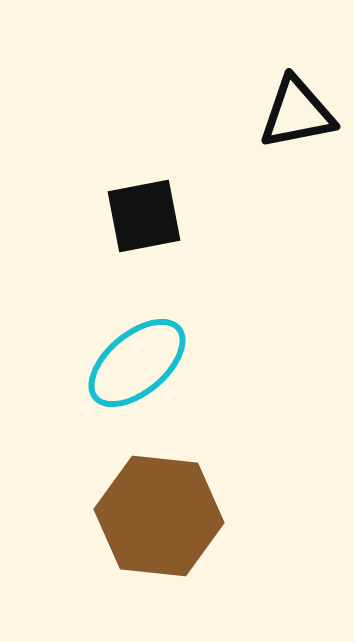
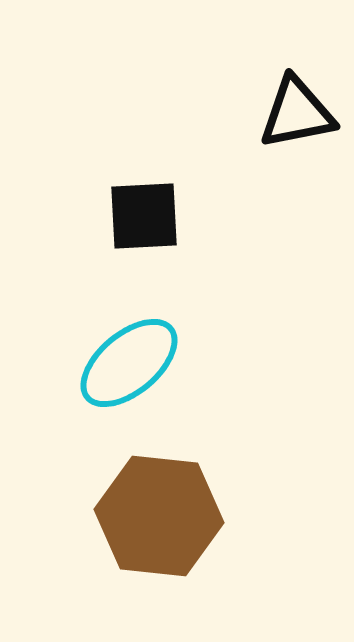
black square: rotated 8 degrees clockwise
cyan ellipse: moved 8 px left
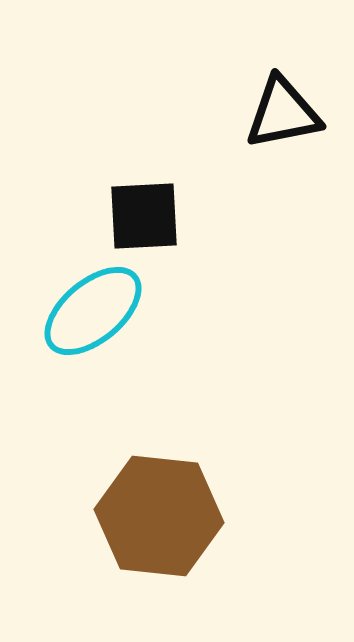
black triangle: moved 14 px left
cyan ellipse: moved 36 px left, 52 px up
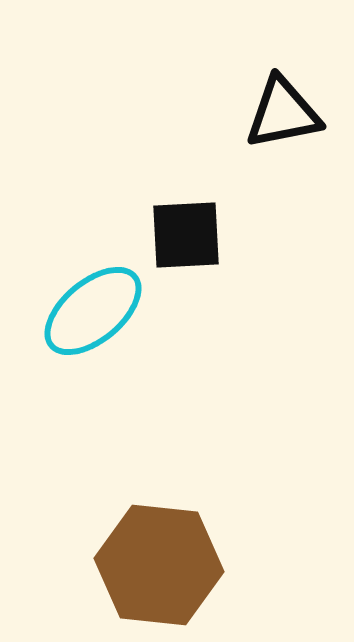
black square: moved 42 px right, 19 px down
brown hexagon: moved 49 px down
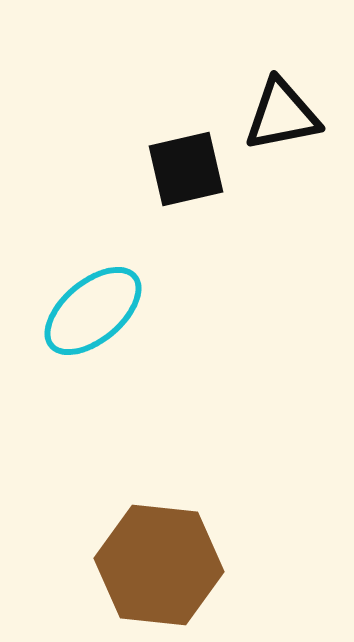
black triangle: moved 1 px left, 2 px down
black square: moved 66 px up; rotated 10 degrees counterclockwise
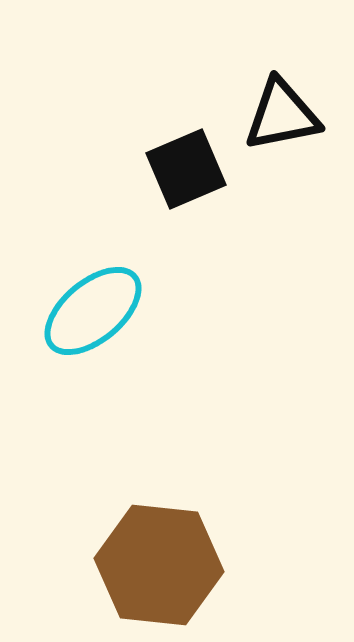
black square: rotated 10 degrees counterclockwise
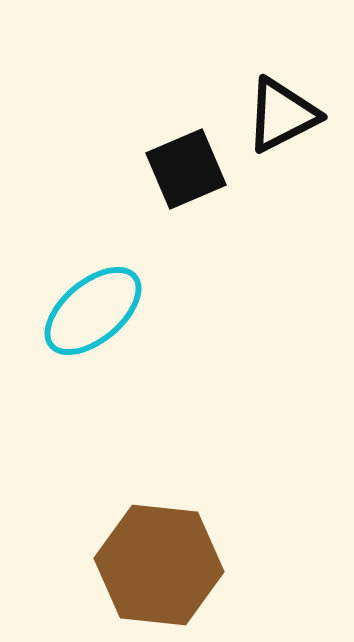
black triangle: rotated 16 degrees counterclockwise
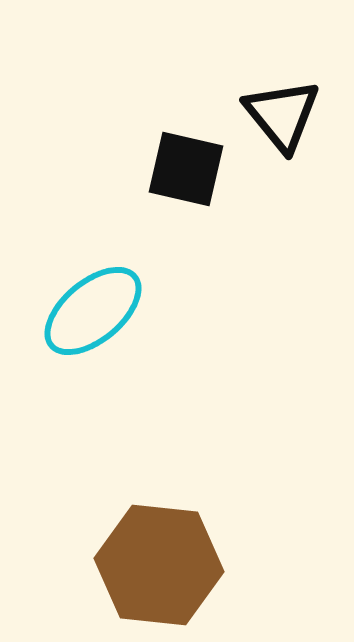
black triangle: rotated 42 degrees counterclockwise
black square: rotated 36 degrees clockwise
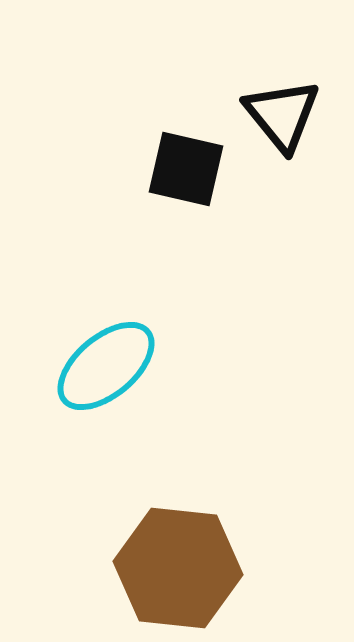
cyan ellipse: moved 13 px right, 55 px down
brown hexagon: moved 19 px right, 3 px down
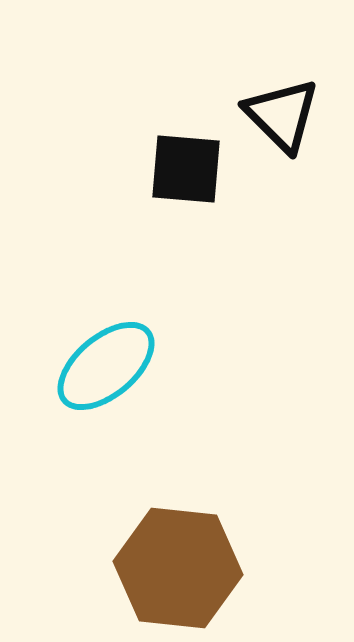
black triangle: rotated 6 degrees counterclockwise
black square: rotated 8 degrees counterclockwise
